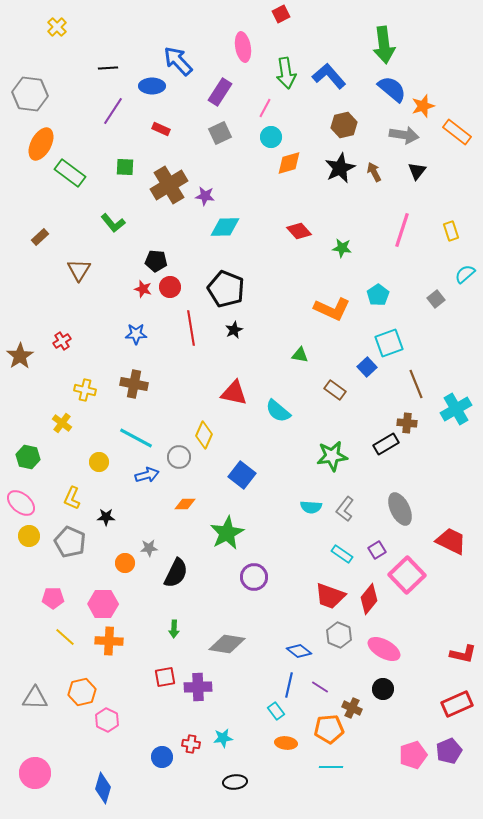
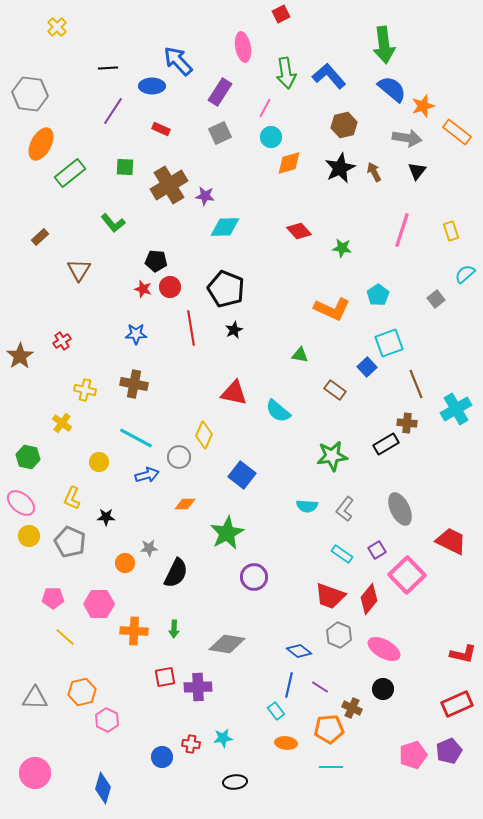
gray arrow at (404, 135): moved 3 px right, 3 px down
green rectangle at (70, 173): rotated 76 degrees counterclockwise
cyan semicircle at (311, 507): moved 4 px left, 1 px up
pink hexagon at (103, 604): moved 4 px left
orange cross at (109, 641): moved 25 px right, 10 px up
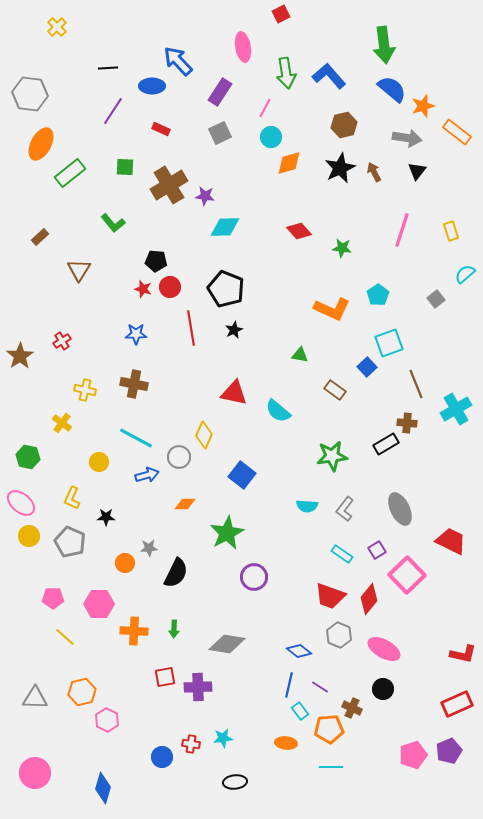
cyan rectangle at (276, 711): moved 24 px right
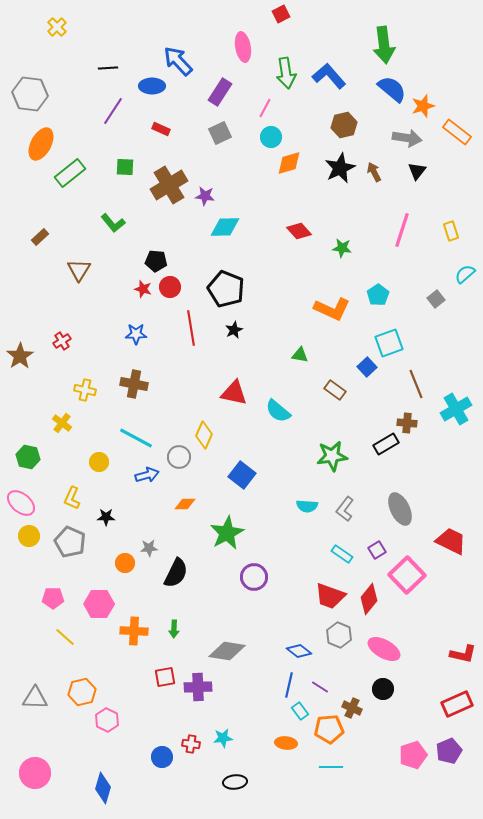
gray diamond at (227, 644): moved 7 px down
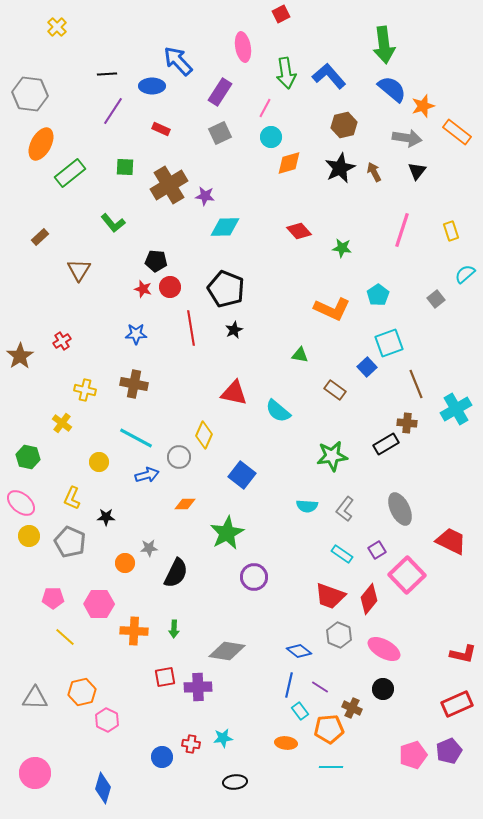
black line at (108, 68): moved 1 px left, 6 px down
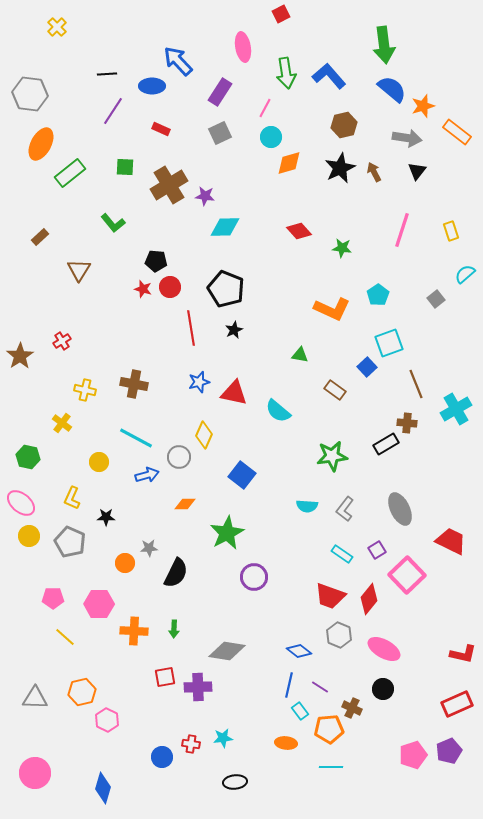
blue star at (136, 334): moved 63 px right, 48 px down; rotated 15 degrees counterclockwise
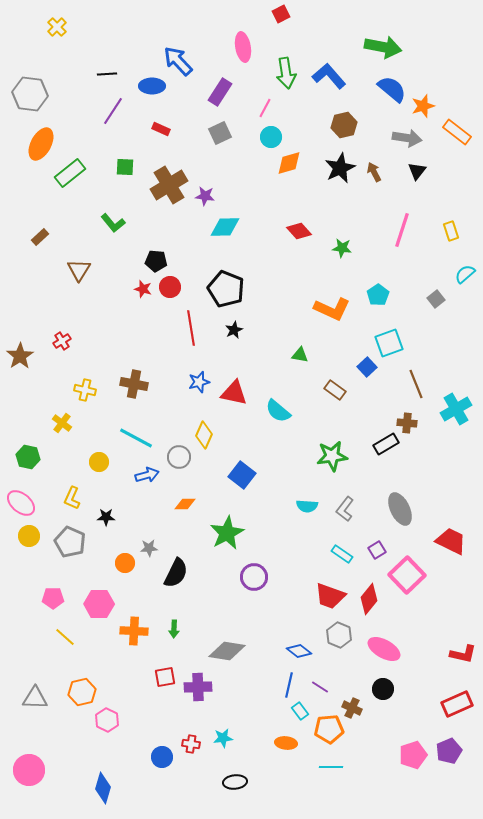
green arrow at (384, 45): moved 1 px left, 2 px down; rotated 72 degrees counterclockwise
pink circle at (35, 773): moved 6 px left, 3 px up
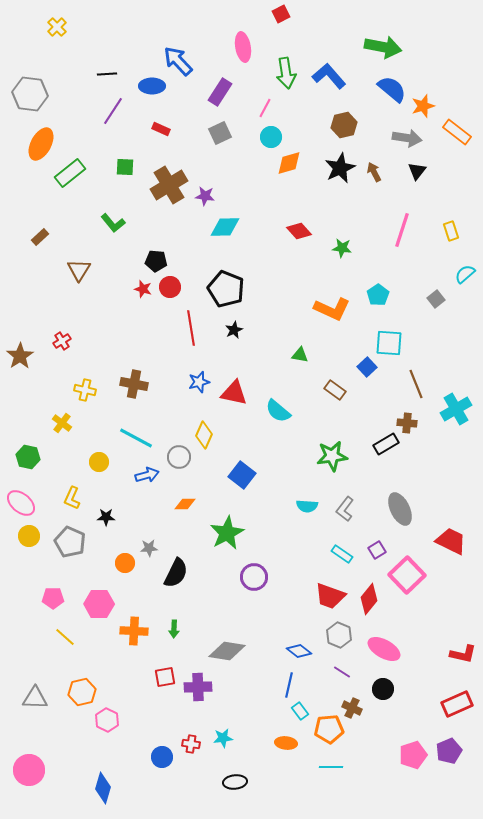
cyan square at (389, 343): rotated 24 degrees clockwise
purple line at (320, 687): moved 22 px right, 15 px up
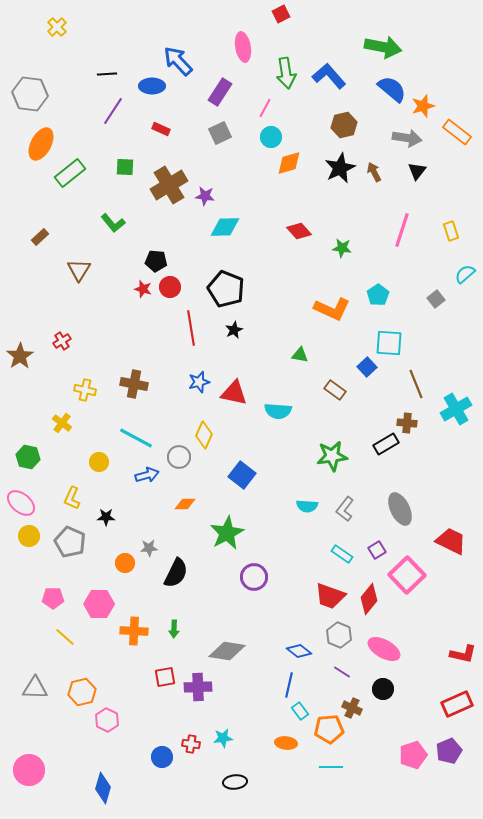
cyan semicircle at (278, 411): rotated 36 degrees counterclockwise
gray triangle at (35, 698): moved 10 px up
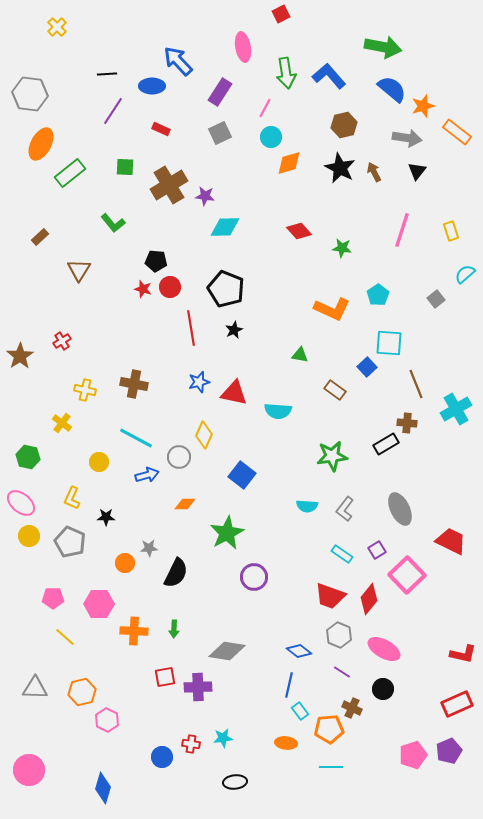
black star at (340, 168): rotated 20 degrees counterclockwise
